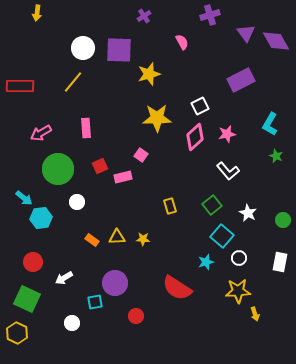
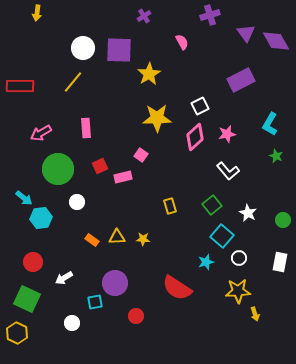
yellow star at (149, 74): rotated 15 degrees counterclockwise
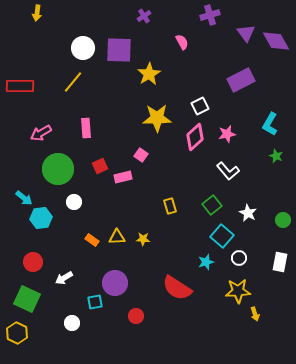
white circle at (77, 202): moved 3 px left
